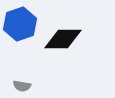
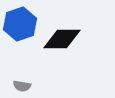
black diamond: moved 1 px left
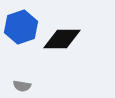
blue hexagon: moved 1 px right, 3 px down
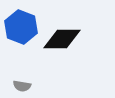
blue hexagon: rotated 20 degrees counterclockwise
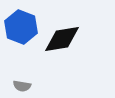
black diamond: rotated 9 degrees counterclockwise
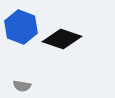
black diamond: rotated 27 degrees clockwise
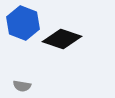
blue hexagon: moved 2 px right, 4 px up
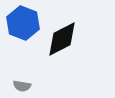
black diamond: rotated 45 degrees counterclockwise
